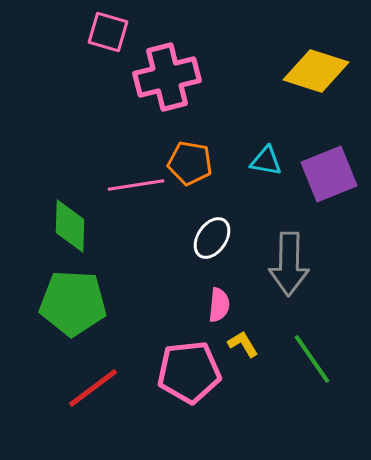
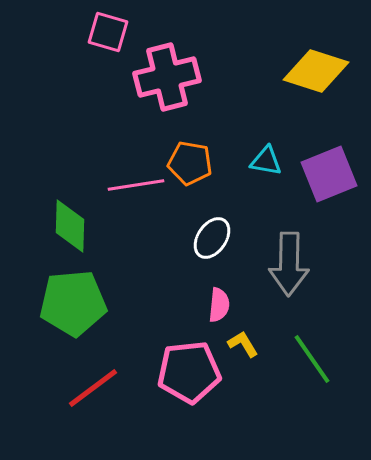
green pentagon: rotated 8 degrees counterclockwise
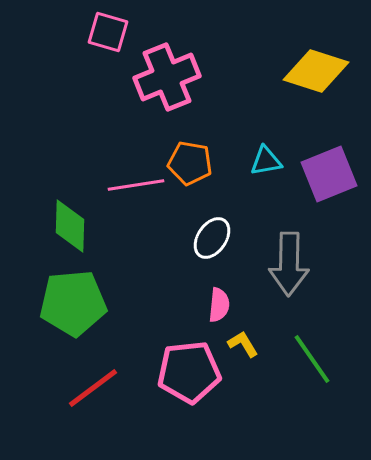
pink cross: rotated 8 degrees counterclockwise
cyan triangle: rotated 20 degrees counterclockwise
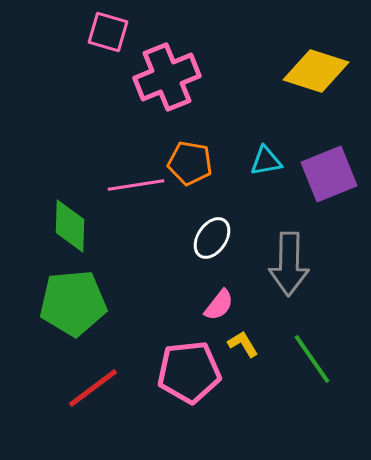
pink semicircle: rotated 32 degrees clockwise
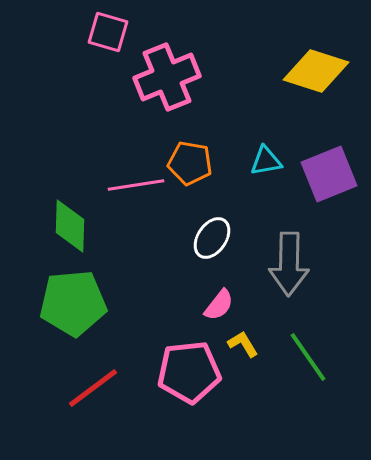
green line: moved 4 px left, 2 px up
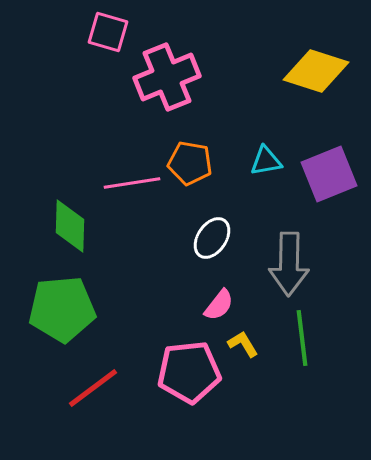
pink line: moved 4 px left, 2 px up
green pentagon: moved 11 px left, 6 px down
green line: moved 6 px left, 19 px up; rotated 28 degrees clockwise
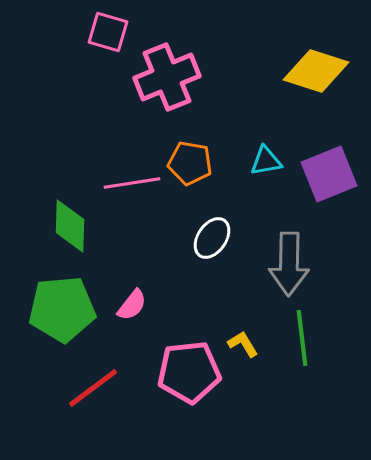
pink semicircle: moved 87 px left
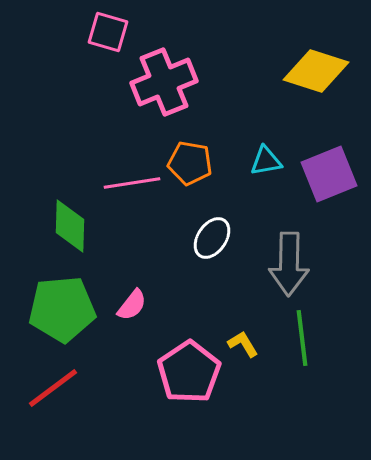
pink cross: moved 3 px left, 5 px down
pink pentagon: rotated 28 degrees counterclockwise
red line: moved 40 px left
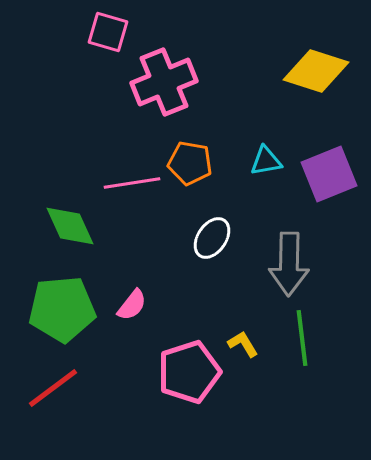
green diamond: rotated 26 degrees counterclockwise
pink pentagon: rotated 16 degrees clockwise
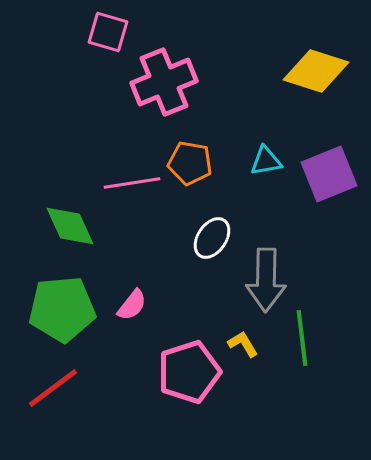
gray arrow: moved 23 px left, 16 px down
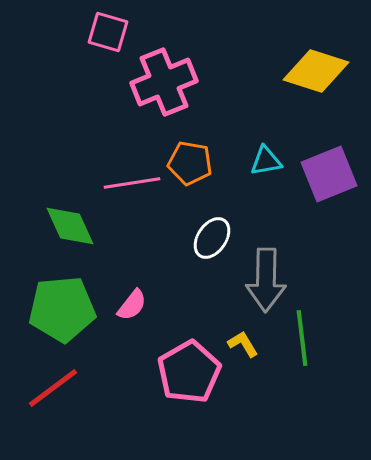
pink pentagon: rotated 12 degrees counterclockwise
